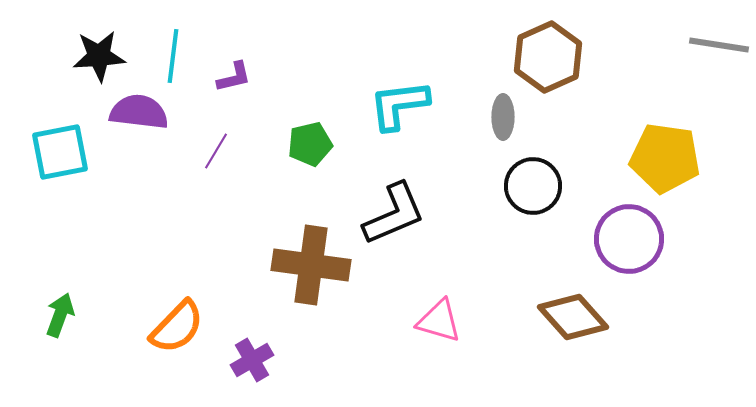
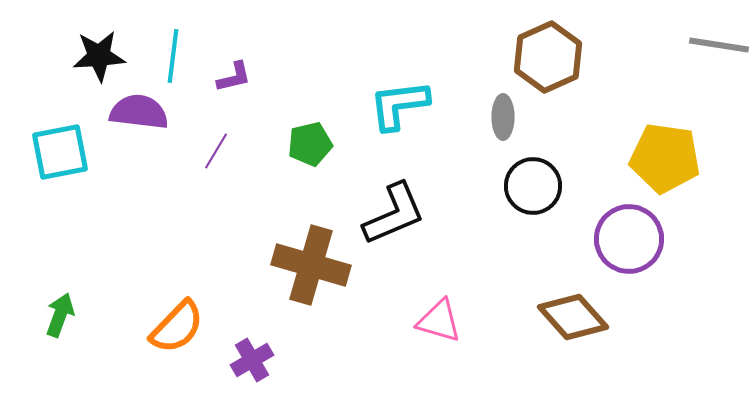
brown cross: rotated 8 degrees clockwise
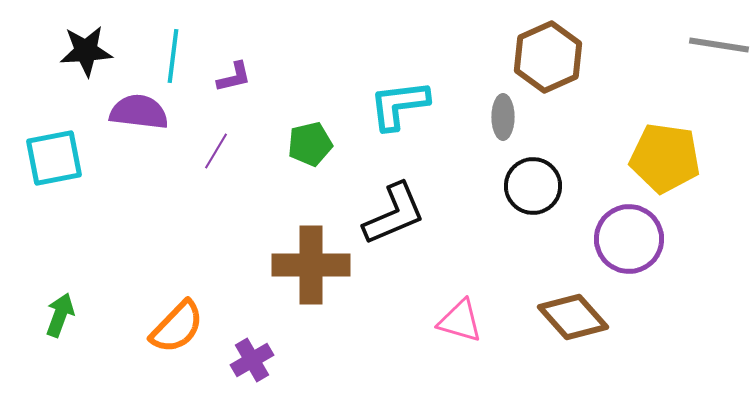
black star: moved 13 px left, 5 px up
cyan square: moved 6 px left, 6 px down
brown cross: rotated 16 degrees counterclockwise
pink triangle: moved 21 px right
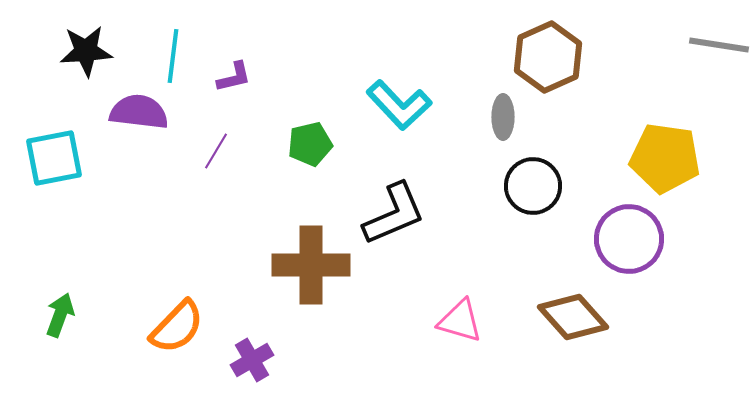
cyan L-shape: rotated 126 degrees counterclockwise
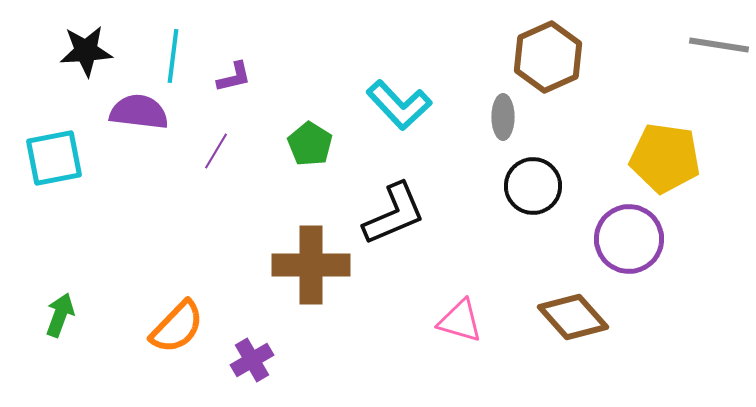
green pentagon: rotated 27 degrees counterclockwise
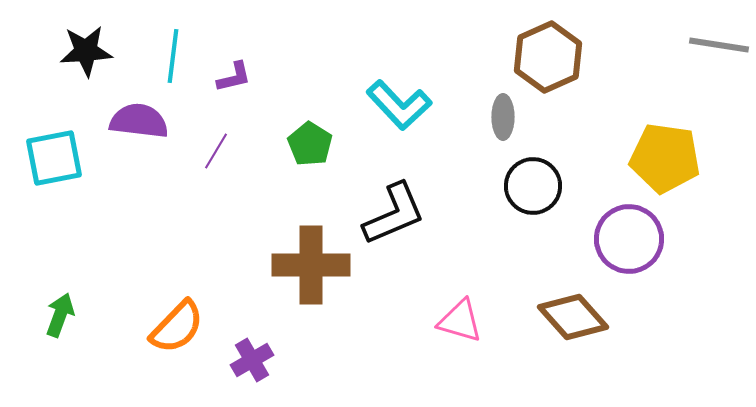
purple semicircle: moved 9 px down
